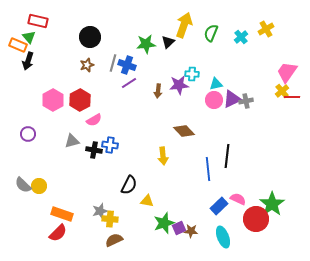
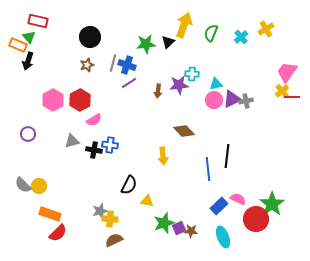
orange rectangle at (62, 214): moved 12 px left
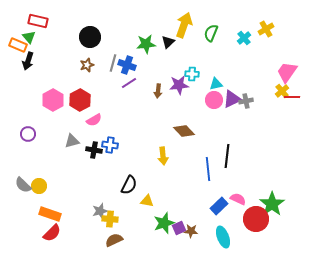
cyan cross at (241, 37): moved 3 px right, 1 px down
red semicircle at (58, 233): moved 6 px left
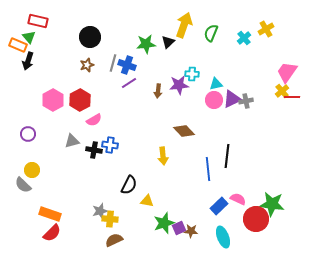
yellow circle at (39, 186): moved 7 px left, 16 px up
green star at (272, 204): rotated 30 degrees counterclockwise
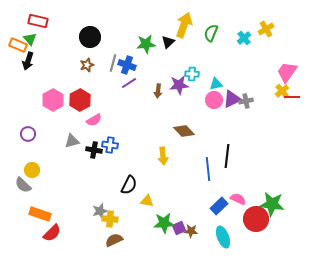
green triangle at (29, 37): moved 1 px right, 2 px down
orange rectangle at (50, 214): moved 10 px left
green star at (164, 223): rotated 15 degrees clockwise
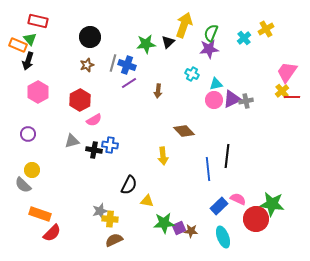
cyan cross at (192, 74): rotated 24 degrees clockwise
purple star at (179, 85): moved 30 px right, 36 px up
pink hexagon at (53, 100): moved 15 px left, 8 px up
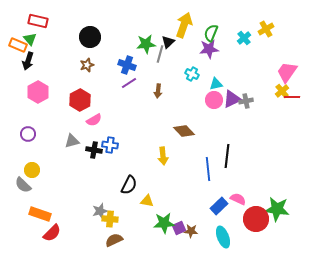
gray line at (113, 63): moved 47 px right, 9 px up
green star at (272, 204): moved 5 px right, 5 px down
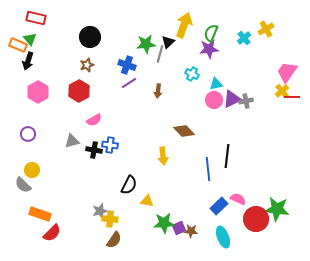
red rectangle at (38, 21): moved 2 px left, 3 px up
red hexagon at (80, 100): moved 1 px left, 9 px up
brown semicircle at (114, 240): rotated 150 degrees clockwise
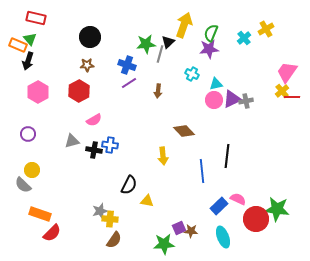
brown star at (87, 65): rotated 16 degrees clockwise
blue line at (208, 169): moved 6 px left, 2 px down
green star at (164, 223): moved 21 px down
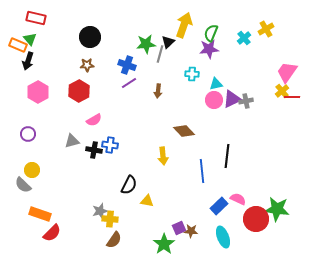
cyan cross at (192, 74): rotated 24 degrees counterclockwise
green star at (164, 244): rotated 30 degrees counterclockwise
